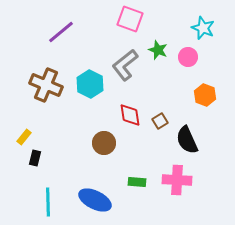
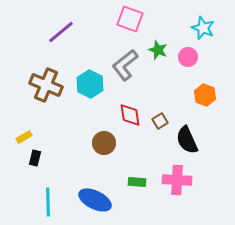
yellow rectangle: rotated 21 degrees clockwise
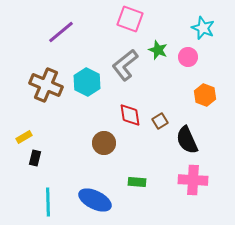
cyan hexagon: moved 3 px left, 2 px up
pink cross: moved 16 px right
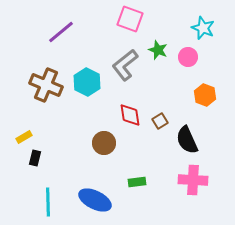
green rectangle: rotated 12 degrees counterclockwise
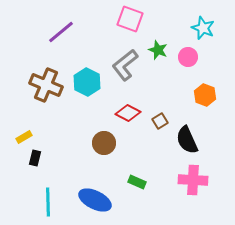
red diamond: moved 2 px left, 2 px up; rotated 55 degrees counterclockwise
green rectangle: rotated 30 degrees clockwise
